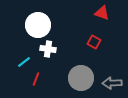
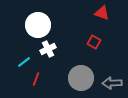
white cross: rotated 35 degrees counterclockwise
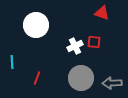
white circle: moved 2 px left
red square: rotated 24 degrees counterclockwise
white cross: moved 27 px right, 3 px up
cyan line: moved 12 px left; rotated 56 degrees counterclockwise
red line: moved 1 px right, 1 px up
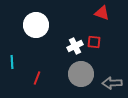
gray circle: moved 4 px up
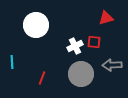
red triangle: moved 4 px right, 5 px down; rotated 35 degrees counterclockwise
red line: moved 5 px right
gray arrow: moved 18 px up
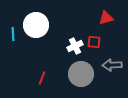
cyan line: moved 1 px right, 28 px up
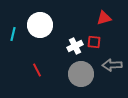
red triangle: moved 2 px left
white circle: moved 4 px right
cyan line: rotated 16 degrees clockwise
red line: moved 5 px left, 8 px up; rotated 48 degrees counterclockwise
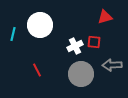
red triangle: moved 1 px right, 1 px up
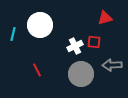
red triangle: moved 1 px down
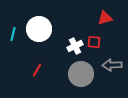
white circle: moved 1 px left, 4 px down
red line: rotated 56 degrees clockwise
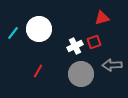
red triangle: moved 3 px left
cyan line: moved 1 px up; rotated 24 degrees clockwise
red square: rotated 24 degrees counterclockwise
red line: moved 1 px right, 1 px down
